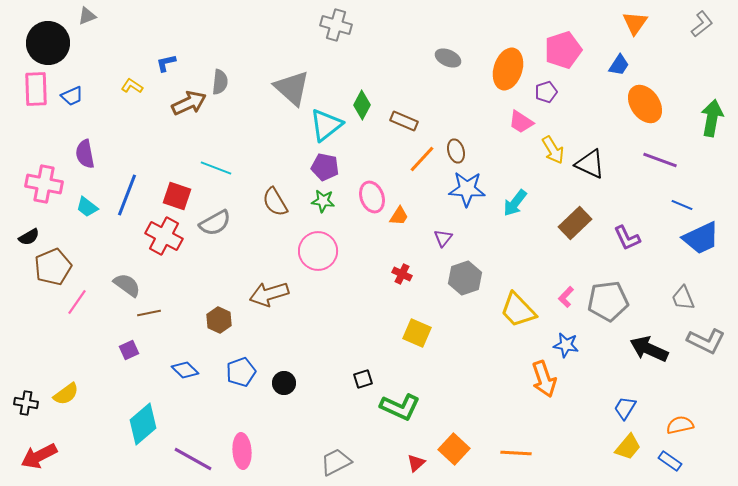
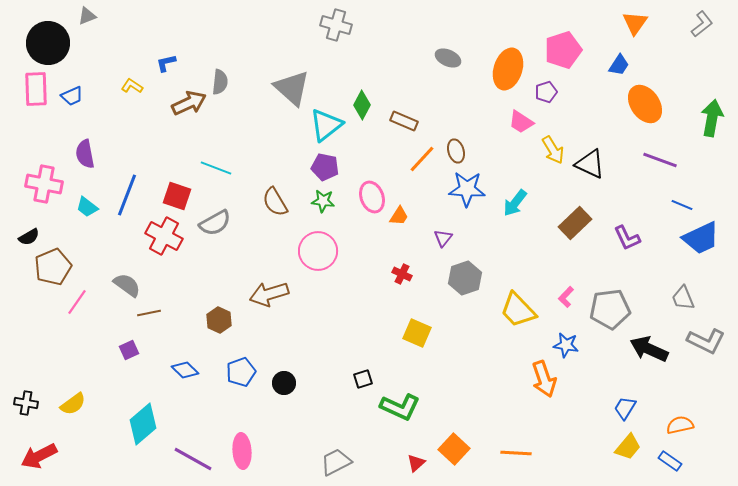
gray pentagon at (608, 301): moved 2 px right, 8 px down
yellow semicircle at (66, 394): moved 7 px right, 10 px down
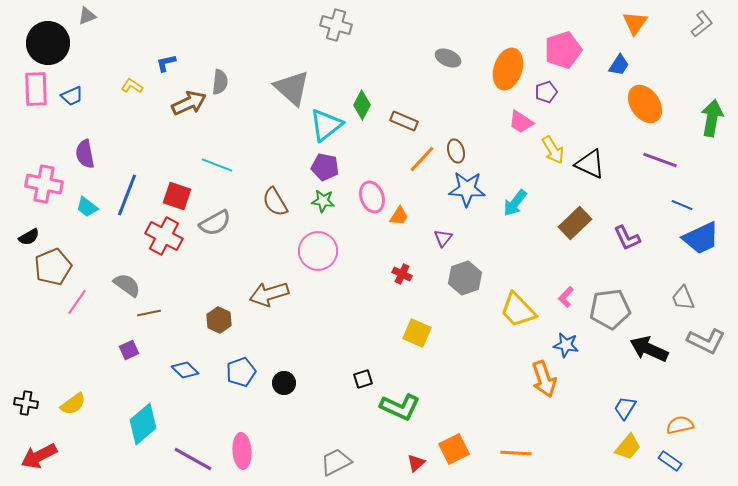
cyan line at (216, 168): moved 1 px right, 3 px up
orange square at (454, 449): rotated 20 degrees clockwise
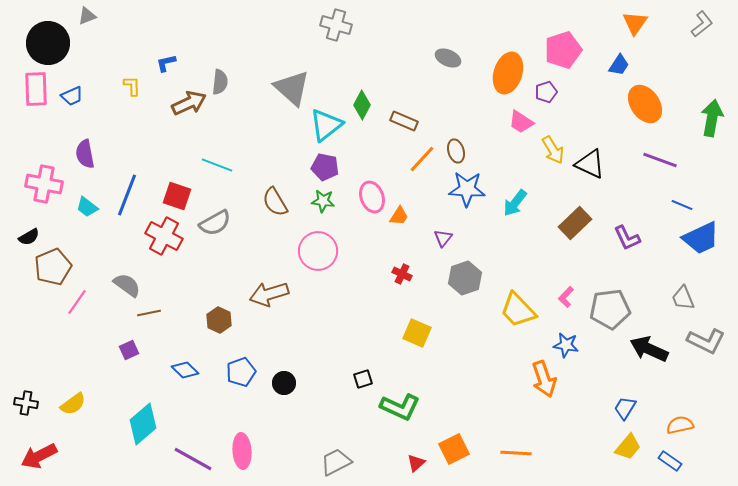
orange ellipse at (508, 69): moved 4 px down
yellow L-shape at (132, 86): rotated 55 degrees clockwise
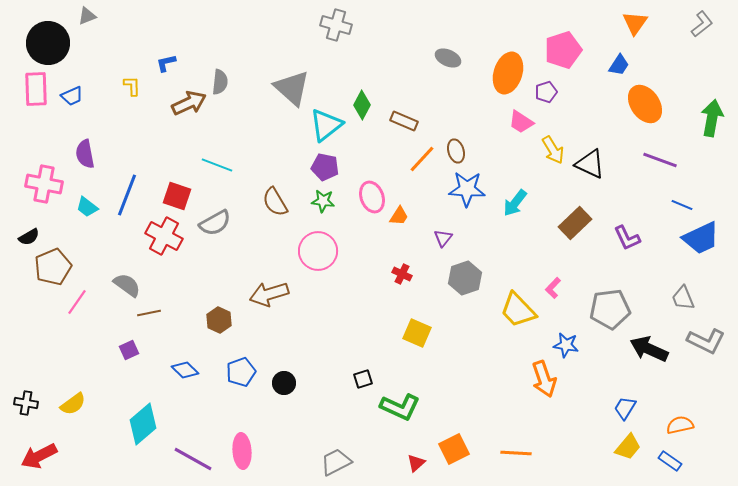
pink L-shape at (566, 297): moved 13 px left, 9 px up
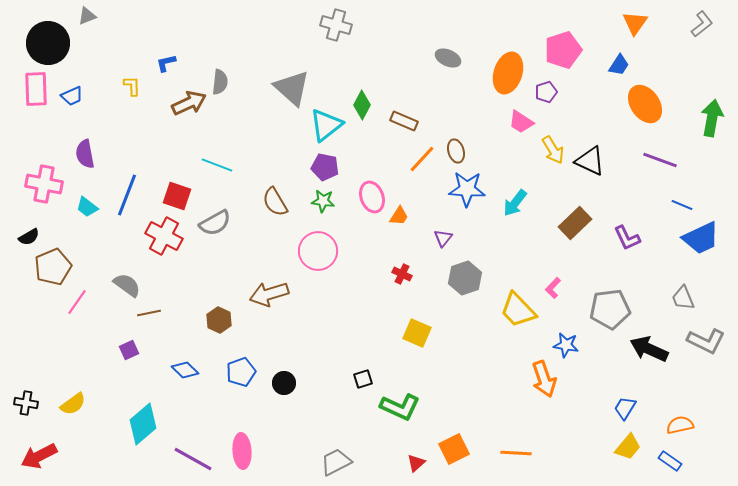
black triangle at (590, 164): moved 3 px up
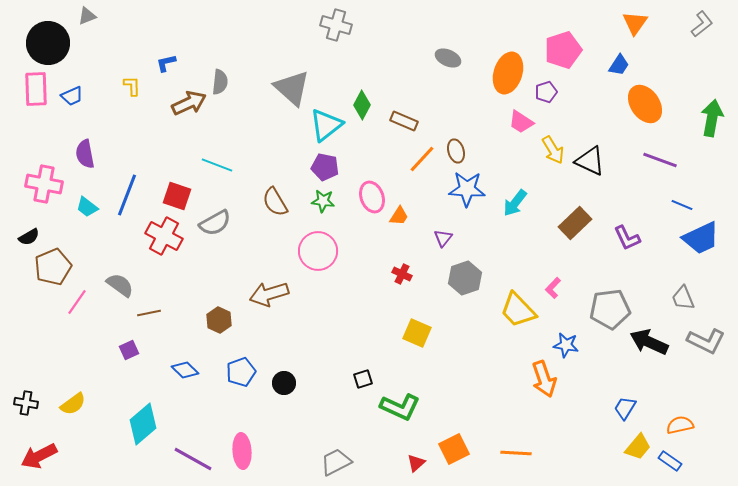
gray semicircle at (127, 285): moved 7 px left
black arrow at (649, 349): moved 7 px up
yellow trapezoid at (628, 447): moved 10 px right
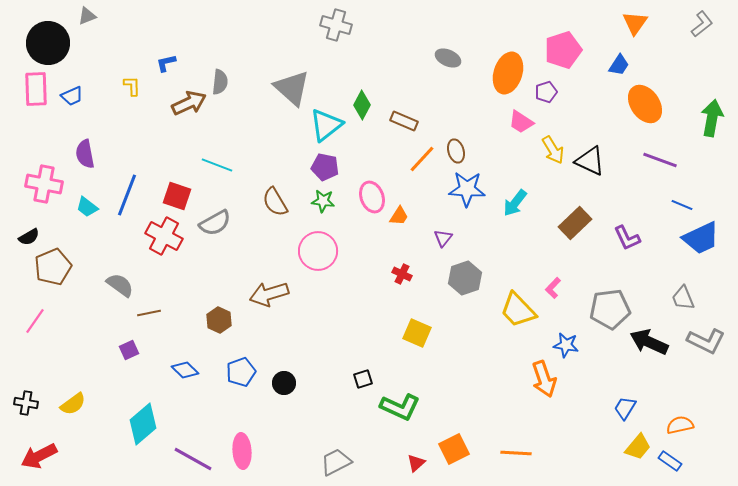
pink line at (77, 302): moved 42 px left, 19 px down
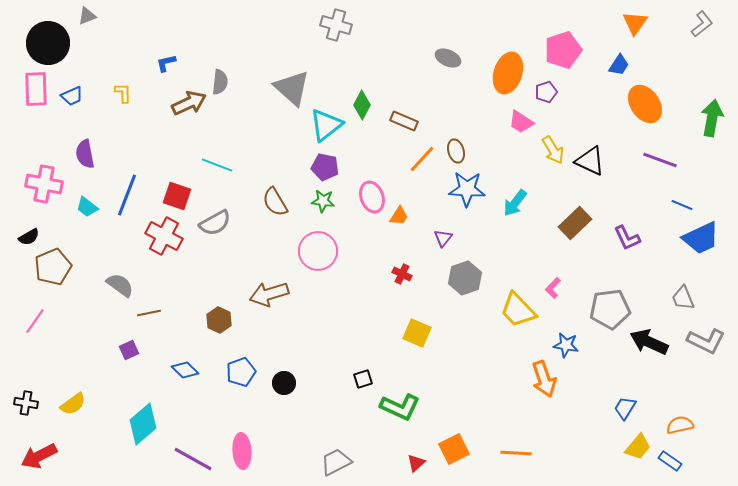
yellow L-shape at (132, 86): moved 9 px left, 7 px down
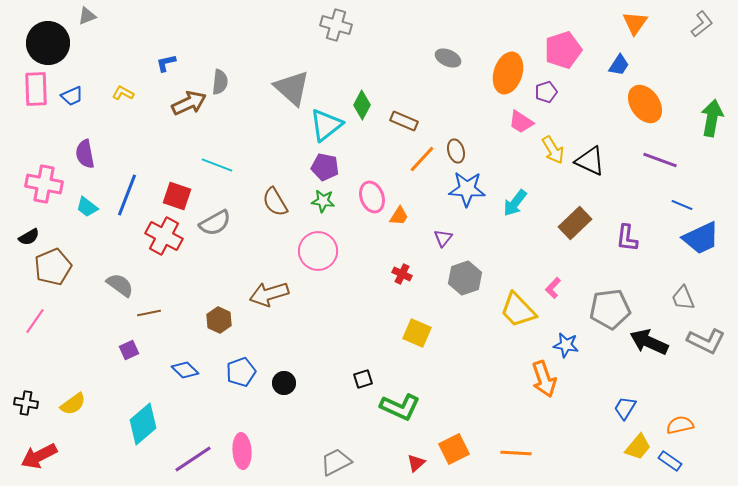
yellow L-shape at (123, 93): rotated 60 degrees counterclockwise
purple L-shape at (627, 238): rotated 32 degrees clockwise
purple line at (193, 459): rotated 63 degrees counterclockwise
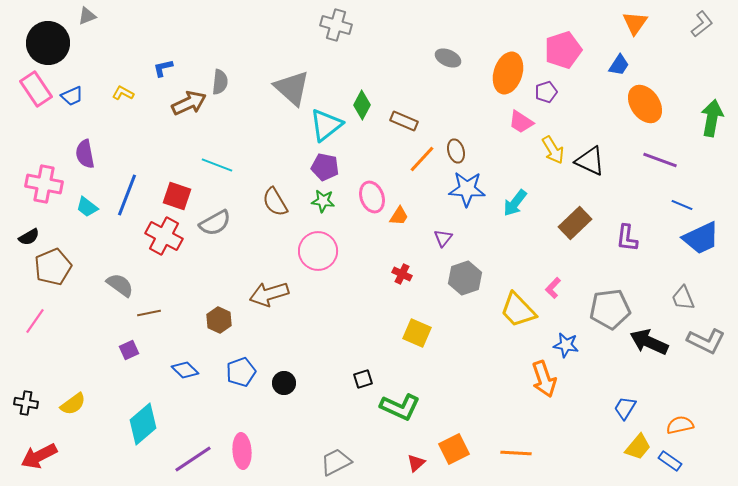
blue L-shape at (166, 63): moved 3 px left, 5 px down
pink rectangle at (36, 89): rotated 32 degrees counterclockwise
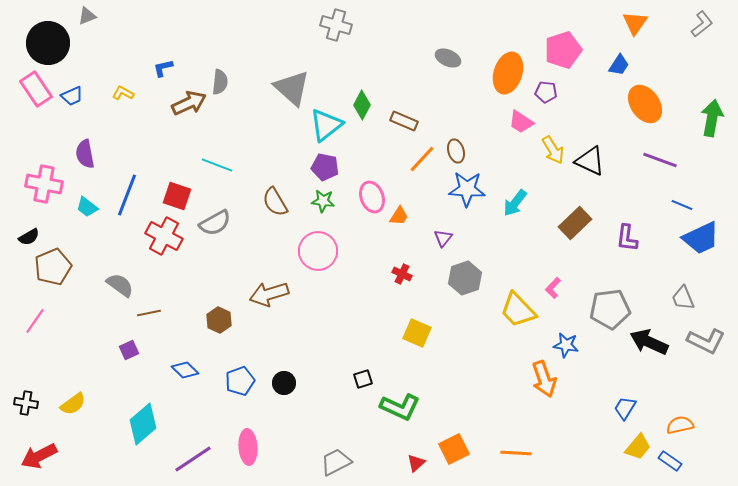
purple pentagon at (546, 92): rotated 25 degrees clockwise
blue pentagon at (241, 372): moved 1 px left, 9 px down
pink ellipse at (242, 451): moved 6 px right, 4 px up
